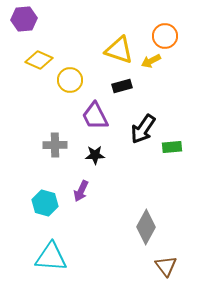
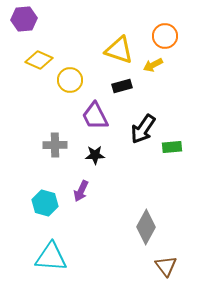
yellow arrow: moved 2 px right, 4 px down
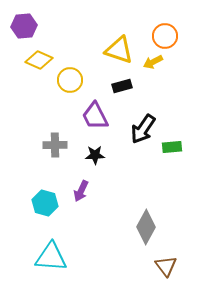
purple hexagon: moved 7 px down
yellow arrow: moved 3 px up
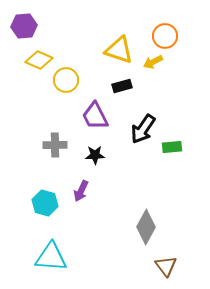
yellow circle: moved 4 px left
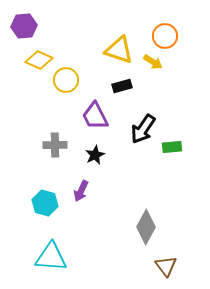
yellow arrow: rotated 120 degrees counterclockwise
black star: rotated 24 degrees counterclockwise
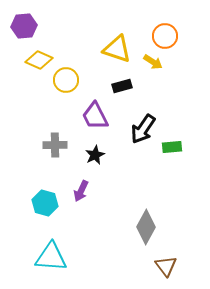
yellow triangle: moved 2 px left, 1 px up
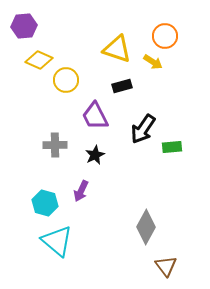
cyan triangle: moved 6 px right, 16 px up; rotated 36 degrees clockwise
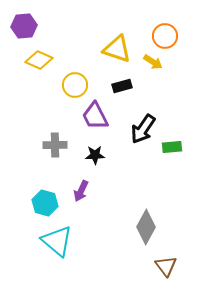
yellow circle: moved 9 px right, 5 px down
black star: rotated 24 degrees clockwise
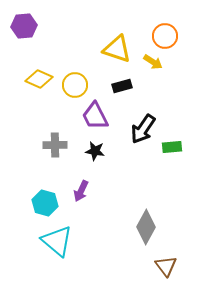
yellow diamond: moved 19 px down
black star: moved 4 px up; rotated 12 degrees clockwise
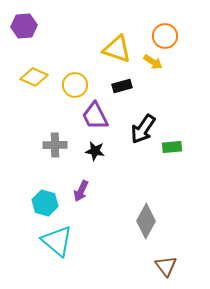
yellow diamond: moved 5 px left, 2 px up
gray diamond: moved 6 px up
